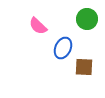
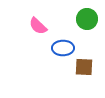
blue ellipse: rotated 65 degrees clockwise
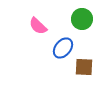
green circle: moved 5 px left
blue ellipse: rotated 50 degrees counterclockwise
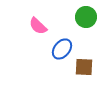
green circle: moved 4 px right, 2 px up
blue ellipse: moved 1 px left, 1 px down
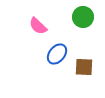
green circle: moved 3 px left
blue ellipse: moved 5 px left, 5 px down
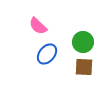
green circle: moved 25 px down
blue ellipse: moved 10 px left
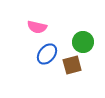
pink semicircle: moved 1 px left, 1 px down; rotated 30 degrees counterclockwise
brown square: moved 12 px left, 2 px up; rotated 18 degrees counterclockwise
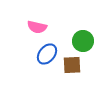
green circle: moved 1 px up
brown square: rotated 12 degrees clockwise
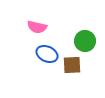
green circle: moved 2 px right
blue ellipse: rotated 75 degrees clockwise
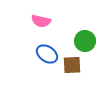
pink semicircle: moved 4 px right, 6 px up
blue ellipse: rotated 10 degrees clockwise
